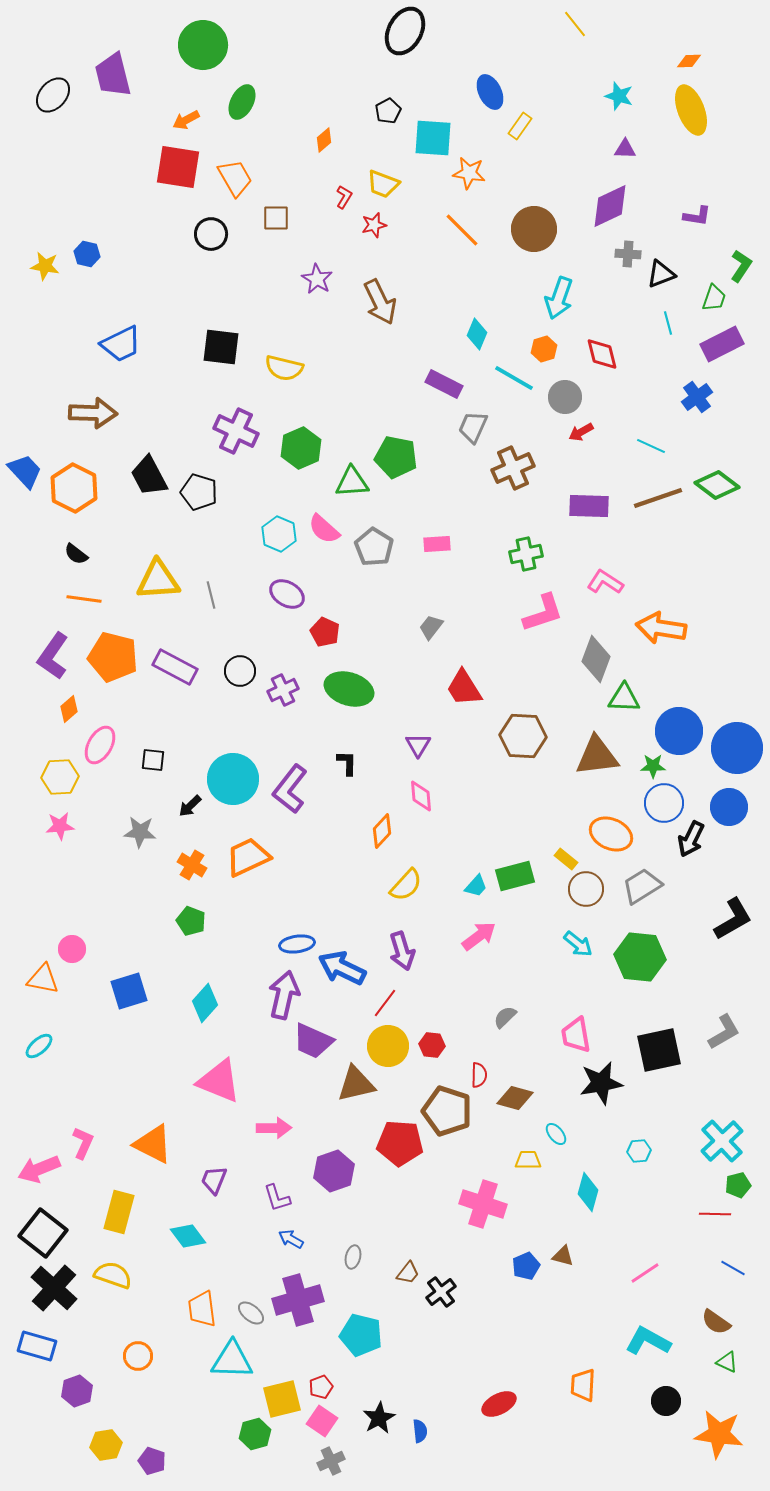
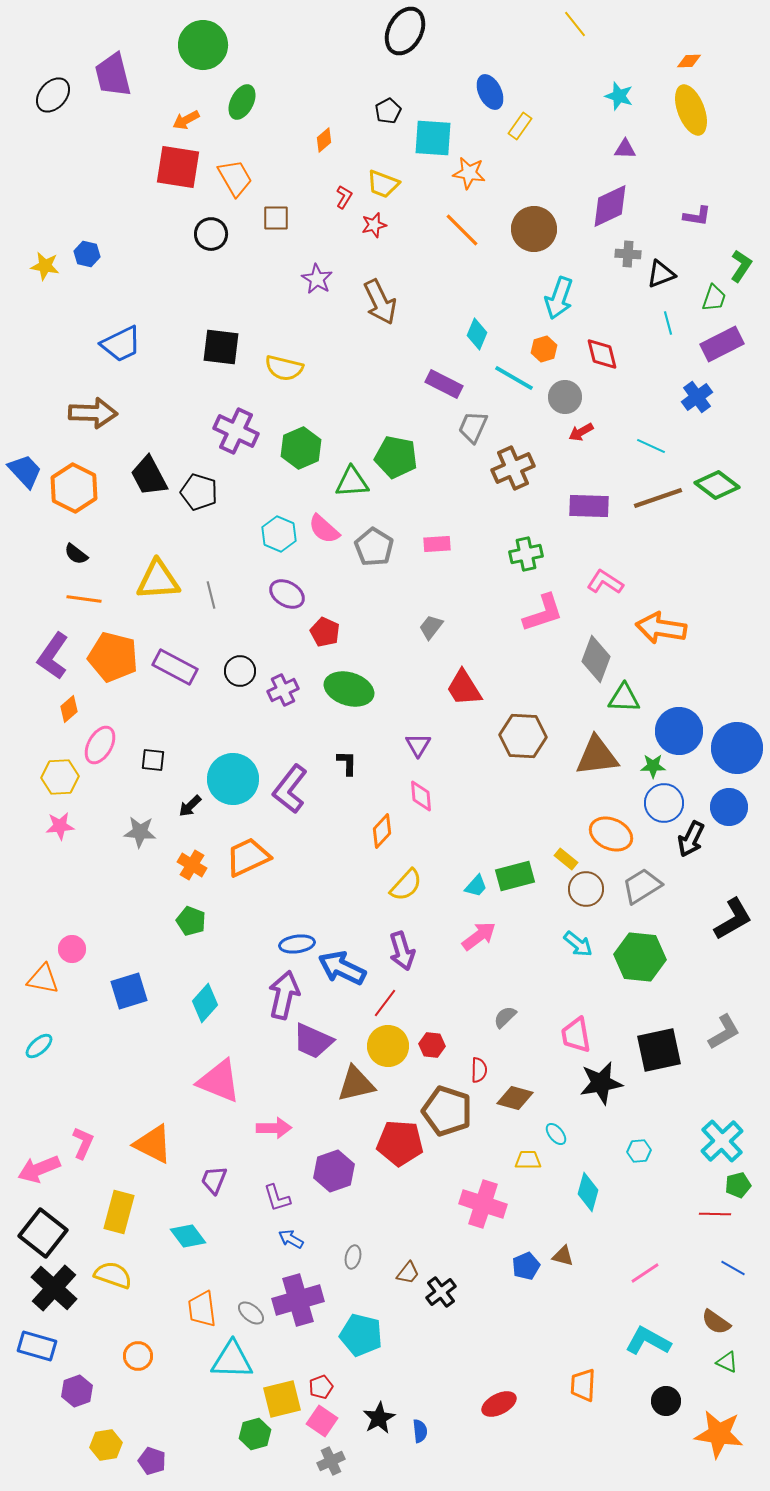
red semicircle at (479, 1075): moved 5 px up
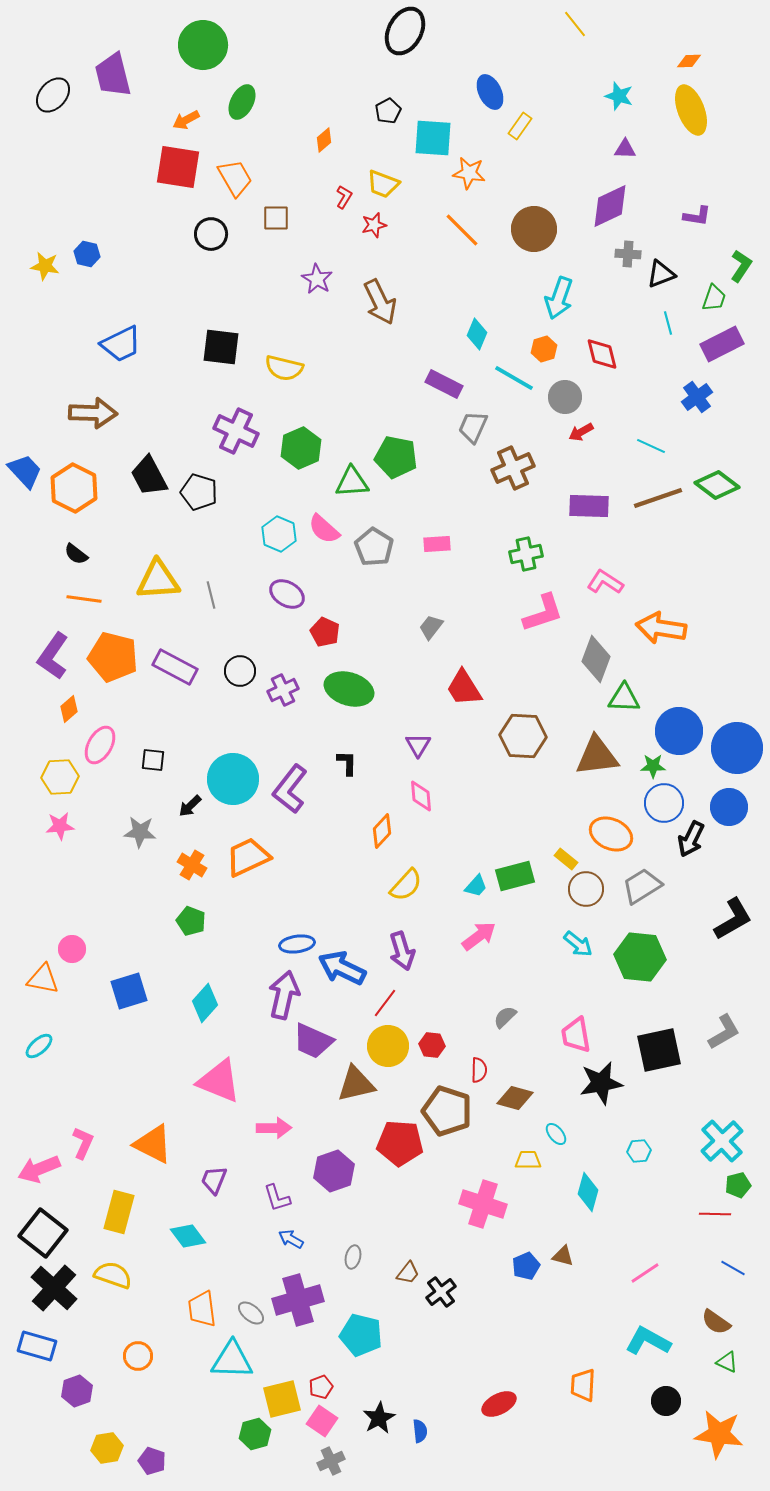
yellow hexagon at (106, 1445): moved 1 px right, 3 px down
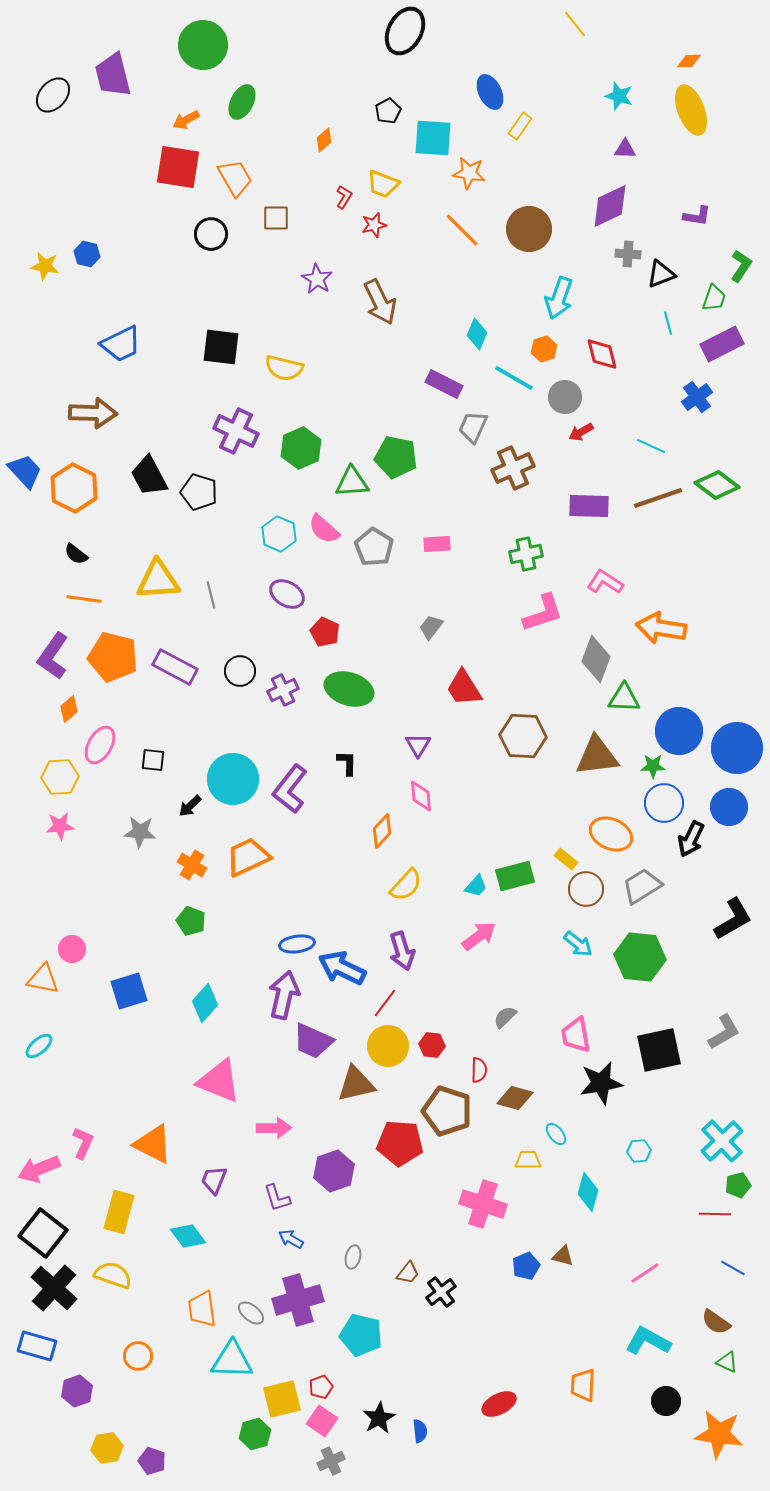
brown circle at (534, 229): moved 5 px left
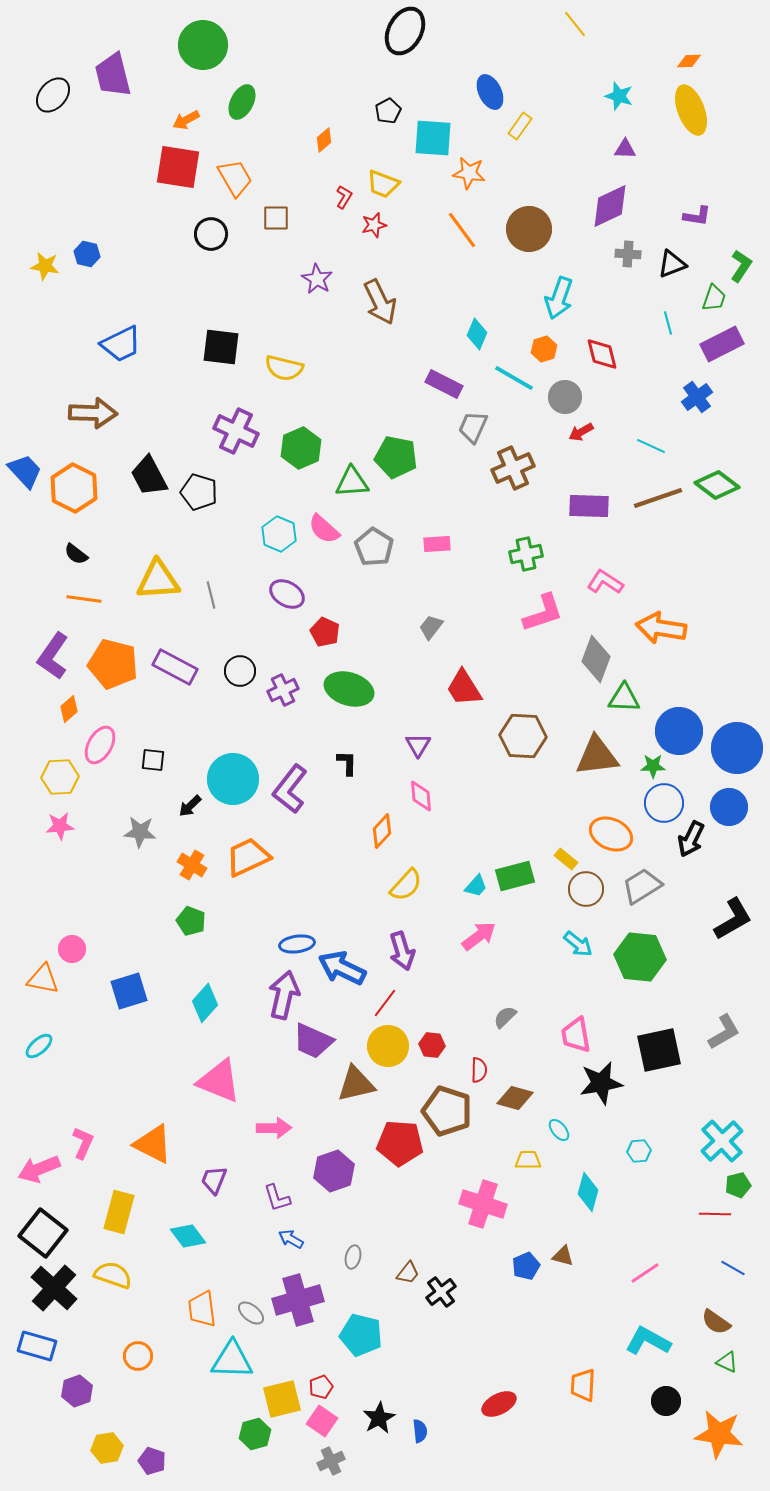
orange line at (462, 230): rotated 9 degrees clockwise
black triangle at (661, 274): moved 11 px right, 10 px up
orange pentagon at (113, 657): moved 7 px down
cyan ellipse at (556, 1134): moved 3 px right, 4 px up
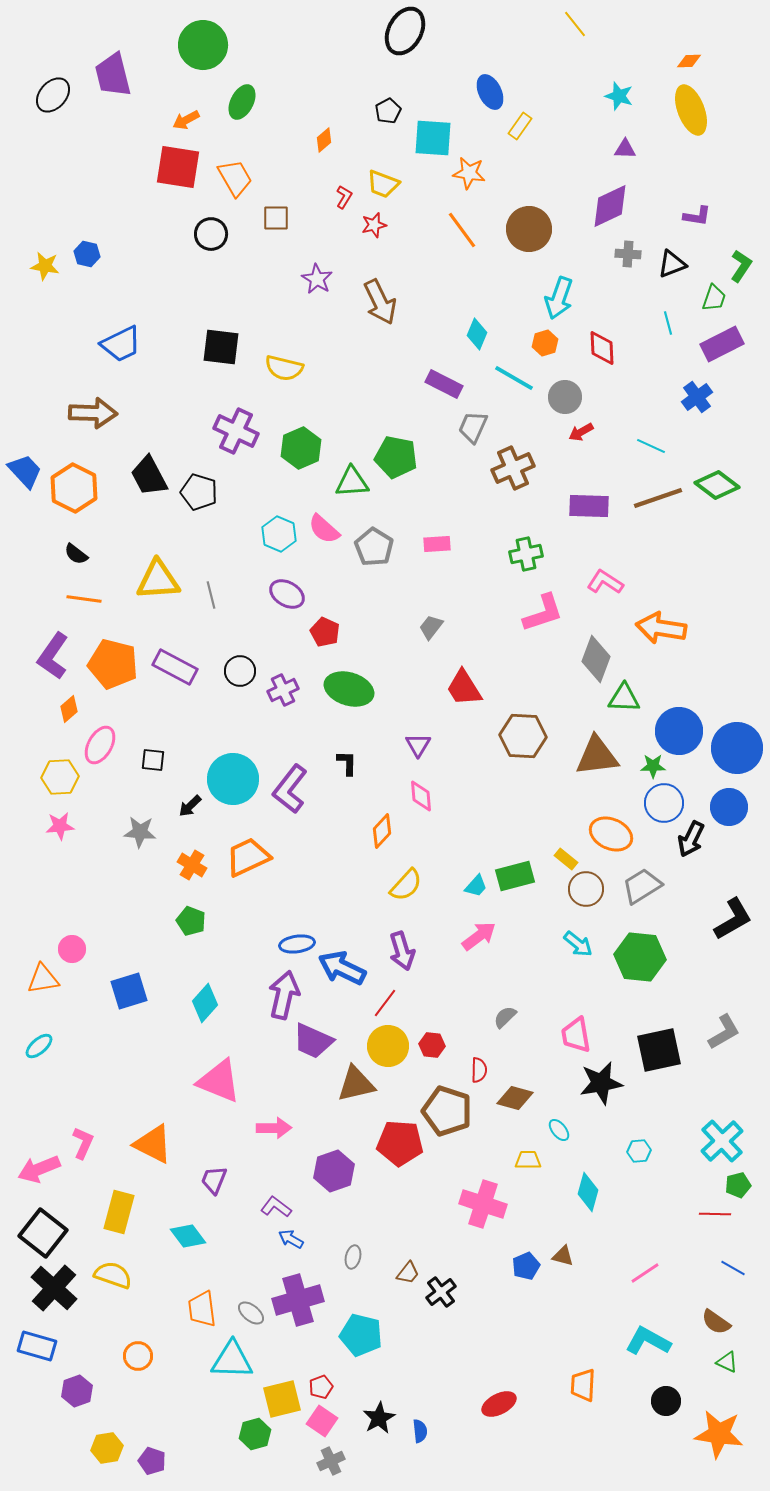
orange hexagon at (544, 349): moved 1 px right, 6 px up
red diamond at (602, 354): moved 6 px up; rotated 12 degrees clockwise
orange triangle at (43, 979): rotated 20 degrees counterclockwise
purple L-shape at (277, 1198): moved 1 px left, 9 px down; rotated 144 degrees clockwise
